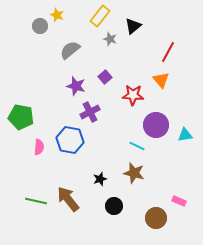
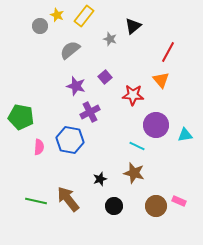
yellow rectangle: moved 16 px left
brown circle: moved 12 px up
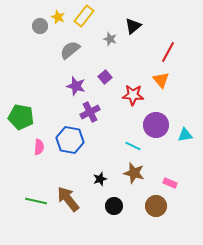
yellow star: moved 1 px right, 2 px down
cyan line: moved 4 px left
pink rectangle: moved 9 px left, 18 px up
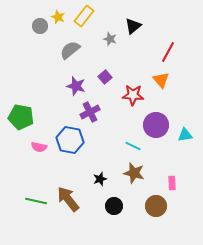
pink semicircle: rotated 98 degrees clockwise
pink rectangle: moved 2 px right; rotated 64 degrees clockwise
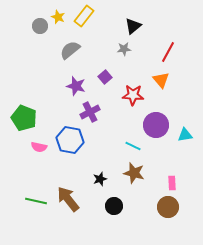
gray star: moved 14 px right, 10 px down; rotated 24 degrees counterclockwise
green pentagon: moved 3 px right, 1 px down; rotated 10 degrees clockwise
brown circle: moved 12 px right, 1 px down
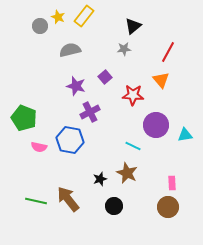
gray semicircle: rotated 25 degrees clockwise
brown star: moved 7 px left; rotated 10 degrees clockwise
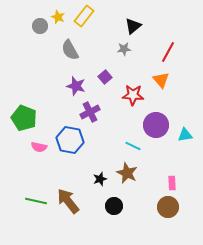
gray semicircle: rotated 105 degrees counterclockwise
brown arrow: moved 2 px down
